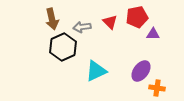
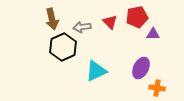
purple ellipse: moved 3 px up; rotated 10 degrees counterclockwise
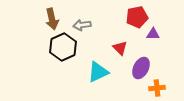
red triangle: moved 10 px right, 26 px down
gray arrow: moved 2 px up
cyan triangle: moved 2 px right, 1 px down
orange cross: rotated 14 degrees counterclockwise
